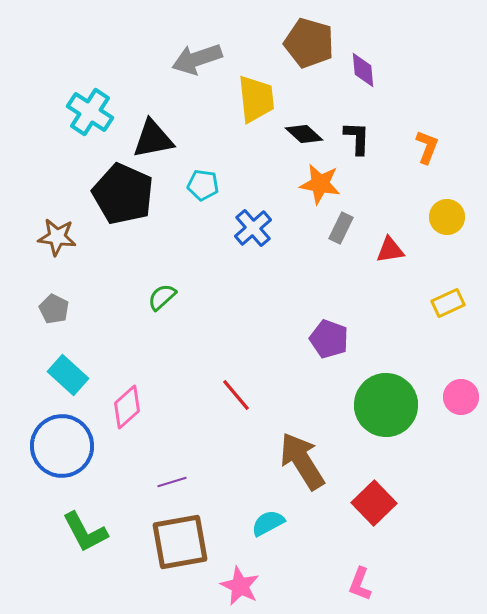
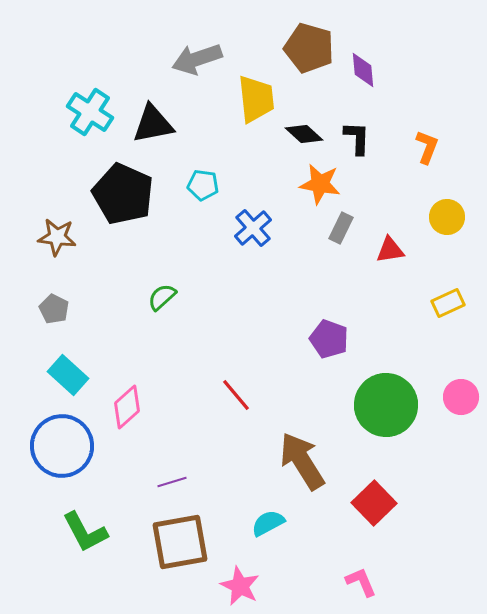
brown pentagon: moved 5 px down
black triangle: moved 15 px up
pink L-shape: moved 1 px right, 2 px up; rotated 136 degrees clockwise
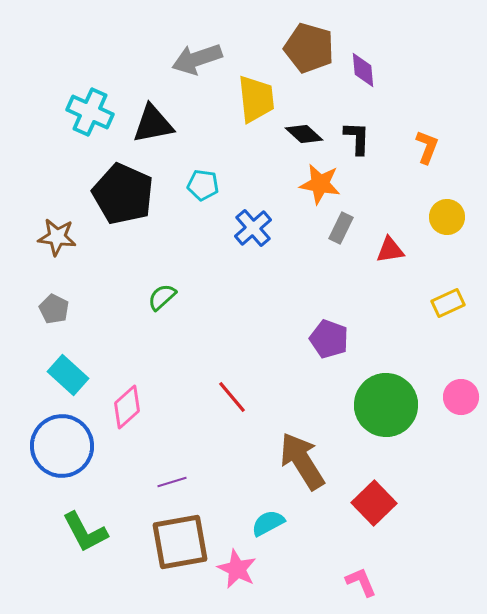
cyan cross: rotated 9 degrees counterclockwise
red line: moved 4 px left, 2 px down
pink star: moved 3 px left, 17 px up
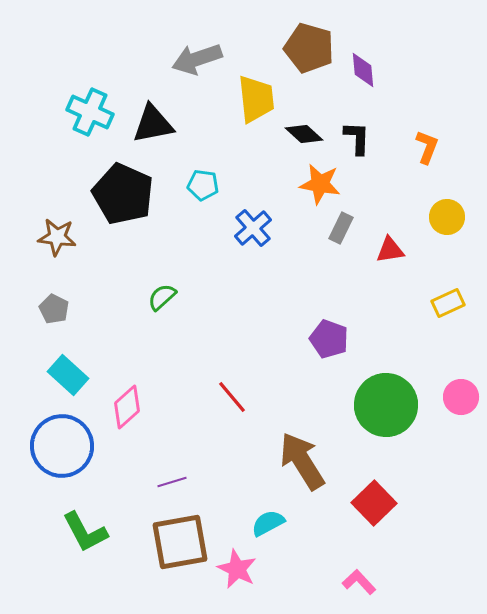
pink L-shape: moved 2 px left; rotated 20 degrees counterclockwise
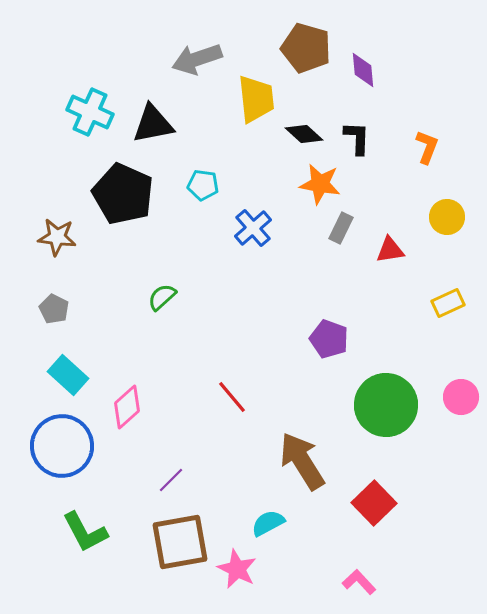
brown pentagon: moved 3 px left
purple line: moved 1 px left, 2 px up; rotated 28 degrees counterclockwise
